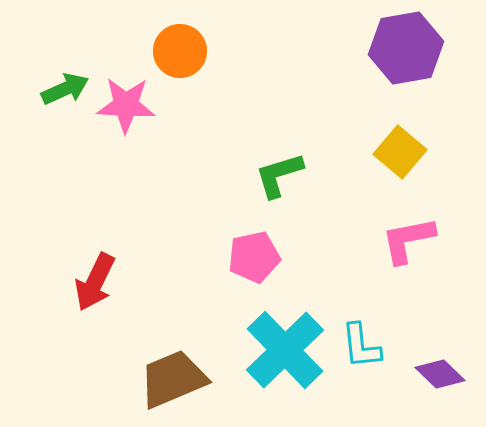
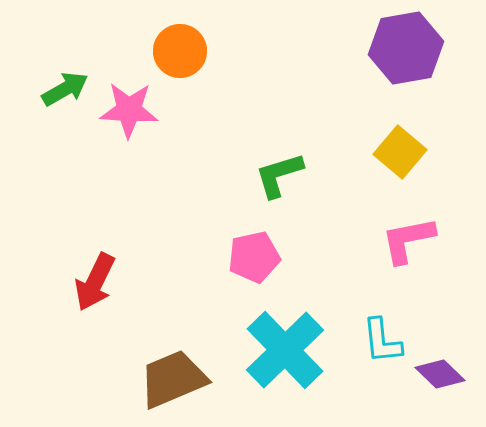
green arrow: rotated 6 degrees counterclockwise
pink star: moved 3 px right, 5 px down
cyan L-shape: moved 21 px right, 5 px up
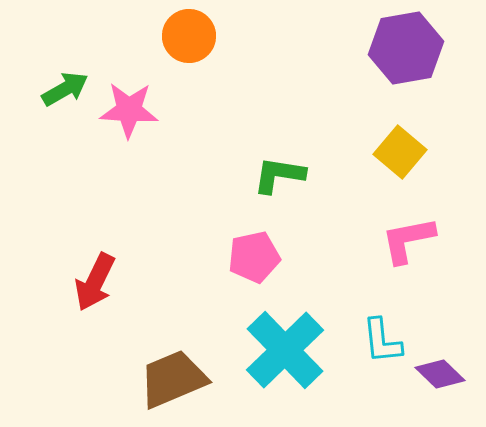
orange circle: moved 9 px right, 15 px up
green L-shape: rotated 26 degrees clockwise
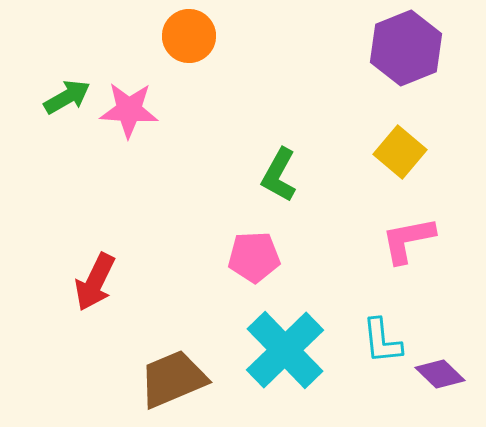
purple hexagon: rotated 12 degrees counterclockwise
green arrow: moved 2 px right, 8 px down
green L-shape: rotated 70 degrees counterclockwise
pink pentagon: rotated 9 degrees clockwise
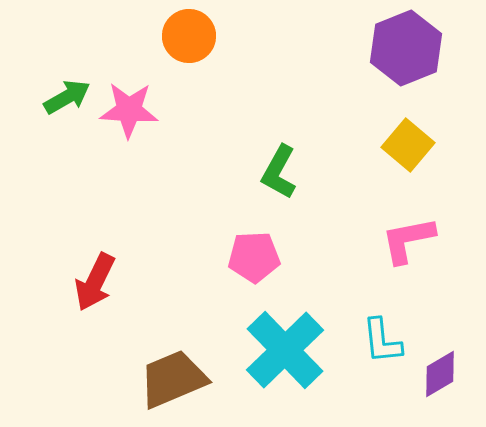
yellow square: moved 8 px right, 7 px up
green L-shape: moved 3 px up
purple diamond: rotated 75 degrees counterclockwise
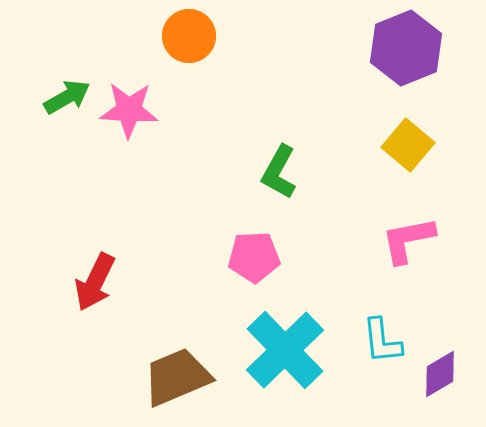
brown trapezoid: moved 4 px right, 2 px up
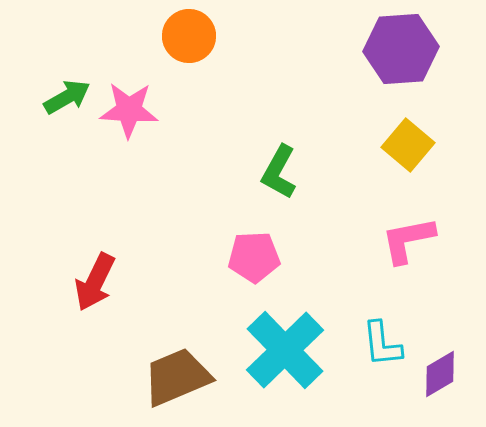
purple hexagon: moved 5 px left, 1 px down; rotated 18 degrees clockwise
cyan L-shape: moved 3 px down
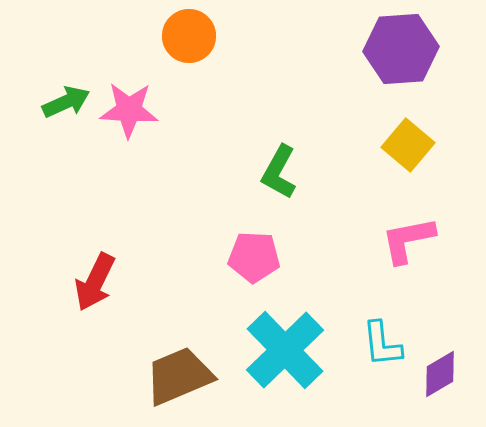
green arrow: moved 1 px left, 5 px down; rotated 6 degrees clockwise
pink pentagon: rotated 6 degrees clockwise
brown trapezoid: moved 2 px right, 1 px up
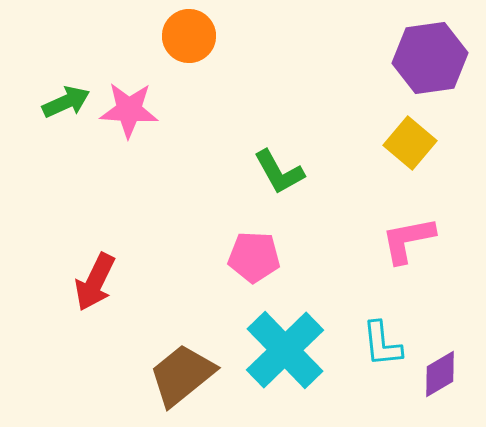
purple hexagon: moved 29 px right, 9 px down; rotated 4 degrees counterclockwise
yellow square: moved 2 px right, 2 px up
green L-shape: rotated 58 degrees counterclockwise
brown trapezoid: moved 3 px right, 1 px up; rotated 16 degrees counterclockwise
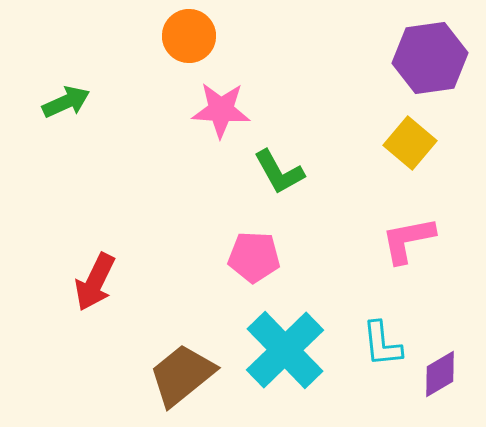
pink star: moved 92 px right
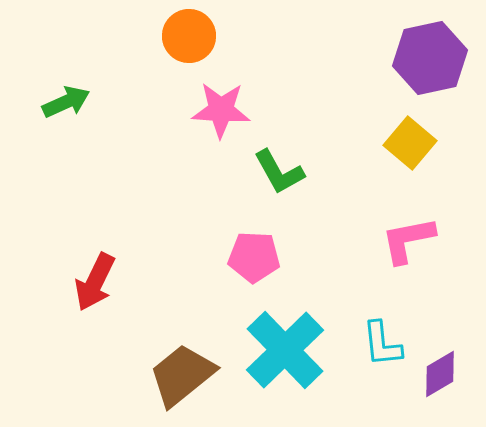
purple hexagon: rotated 4 degrees counterclockwise
